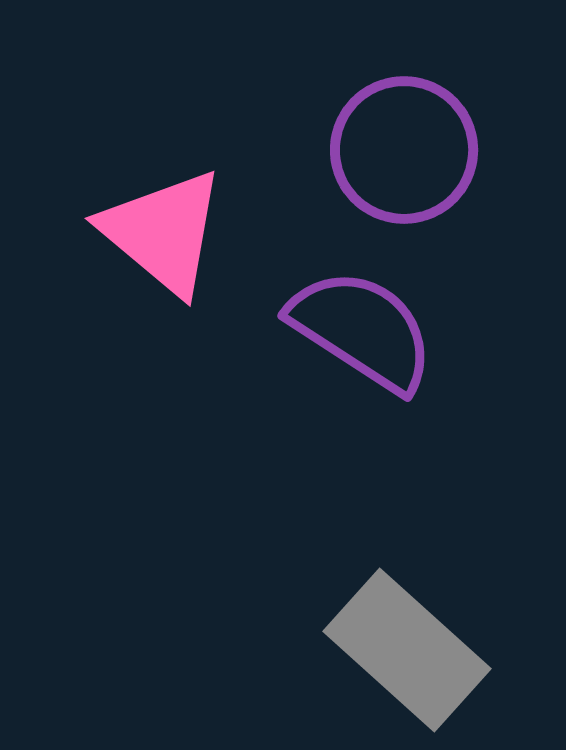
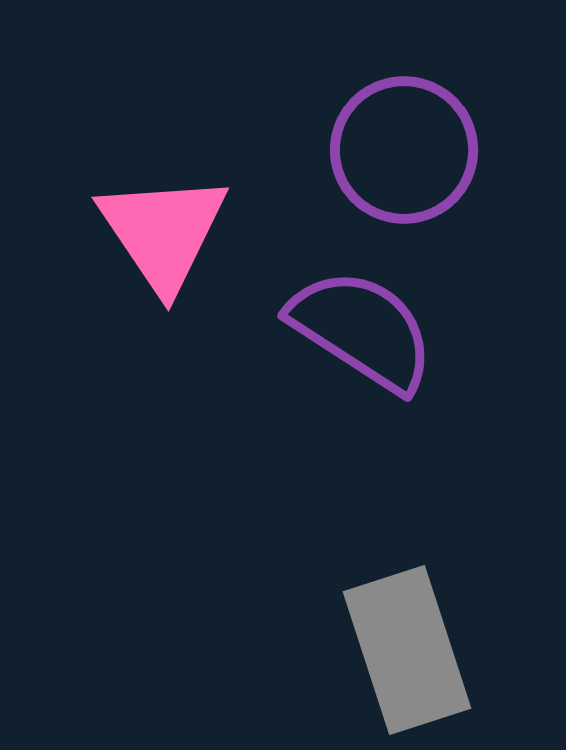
pink triangle: rotated 16 degrees clockwise
gray rectangle: rotated 30 degrees clockwise
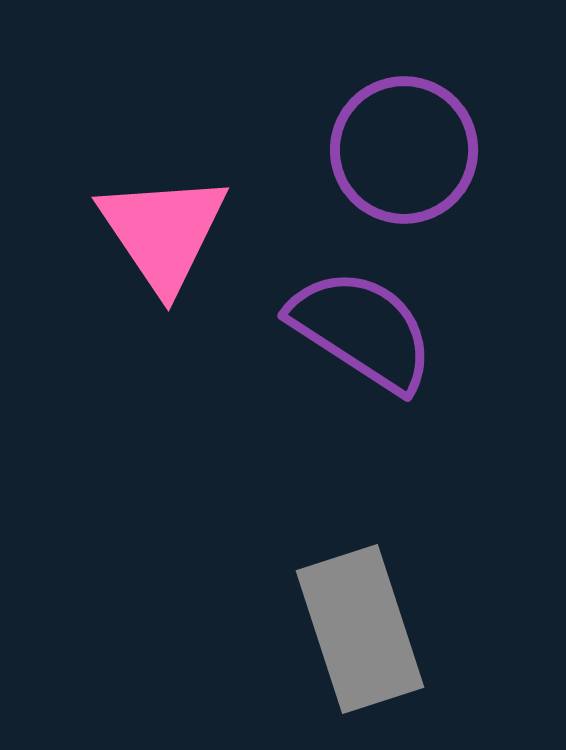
gray rectangle: moved 47 px left, 21 px up
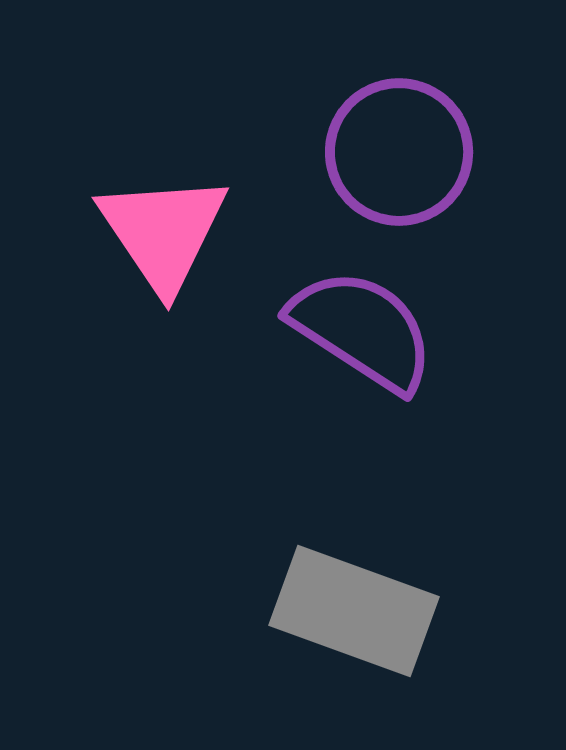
purple circle: moved 5 px left, 2 px down
gray rectangle: moved 6 px left, 18 px up; rotated 52 degrees counterclockwise
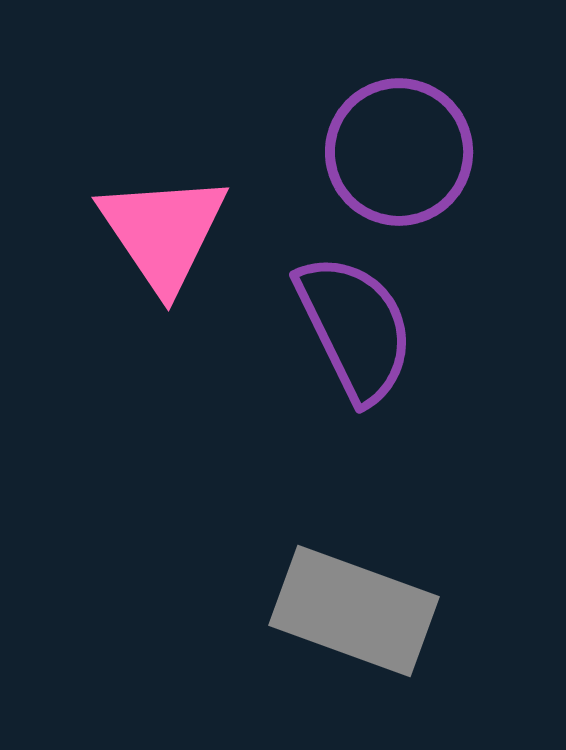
purple semicircle: moved 7 px left, 2 px up; rotated 31 degrees clockwise
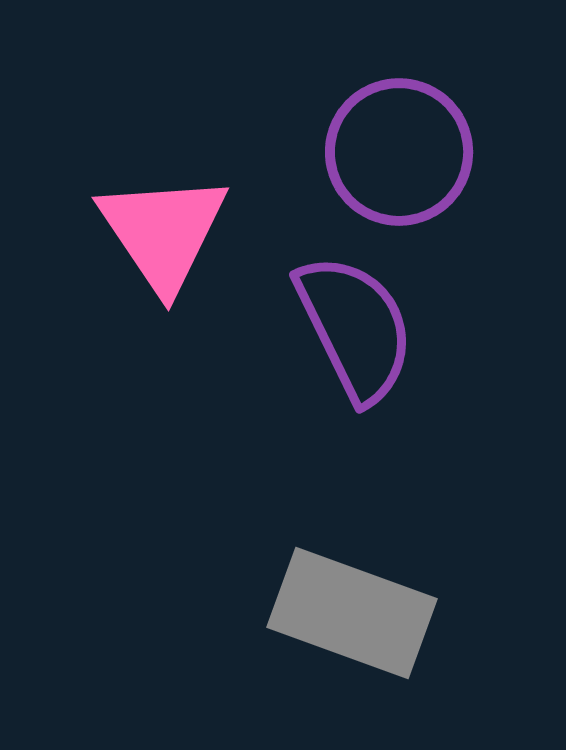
gray rectangle: moved 2 px left, 2 px down
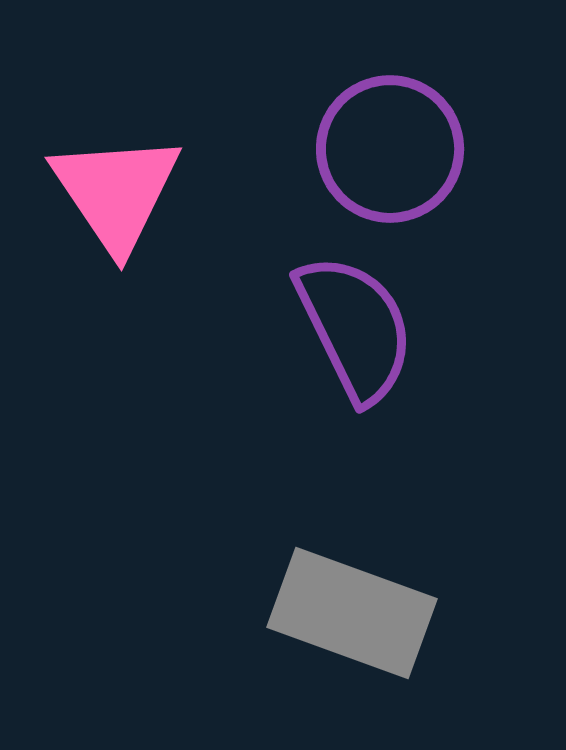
purple circle: moved 9 px left, 3 px up
pink triangle: moved 47 px left, 40 px up
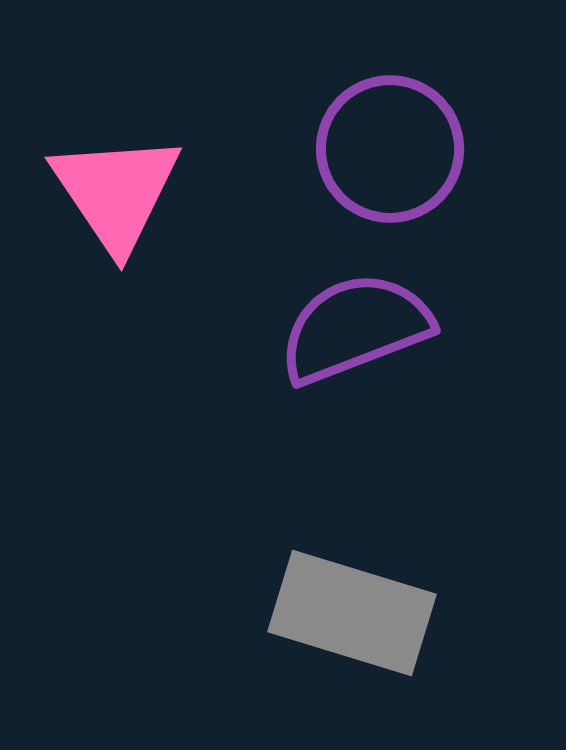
purple semicircle: rotated 85 degrees counterclockwise
gray rectangle: rotated 3 degrees counterclockwise
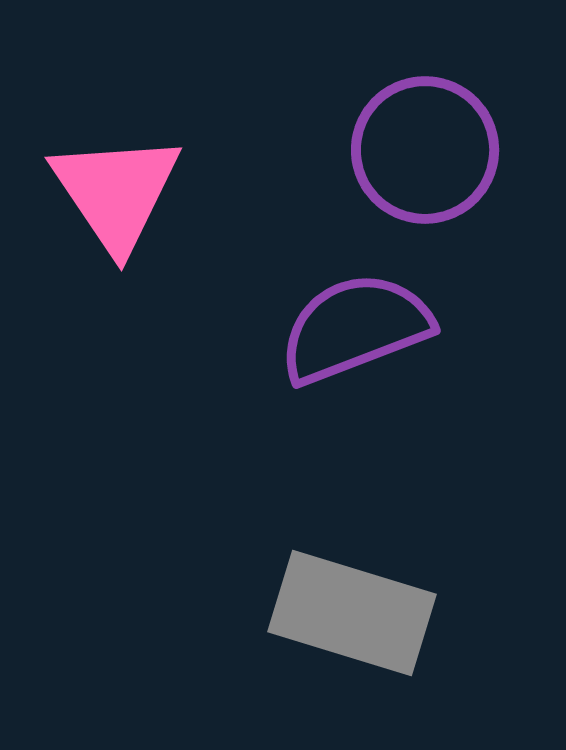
purple circle: moved 35 px right, 1 px down
